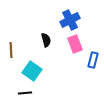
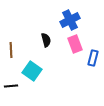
blue rectangle: moved 2 px up
black line: moved 14 px left, 7 px up
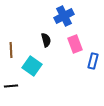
blue cross: moved 6 px left, 4 px up
blue rectangle: moved 3 px down
cyan square: moved 5 px up
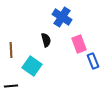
blue cross: moved 2 px left, 1 px down; rotated 30 degrees counterclockwise
pink rectangle: moved 4 px right
blue rectangle: rotated 35 degrees counterclockwise
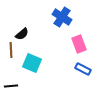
black semicircle: moved 24 px left, 6 px up; rotated 64 degrees clockwise
blue rectangle: moved 10 px left, 8 px down; rotated 42 degrees counterclockwise
cyan square: moved 3 px up; rotated 12 degrees counterclockwise
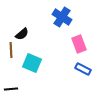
black line: moved 3 px down
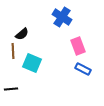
pink rectangle: moved 1 px left, 2 px down
brown line: moved 2 px right, 1 px down
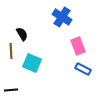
black semicircle: rotated 80 degrees counterclockwise
brown line: moved 2 px left
black line: moved 1 px down
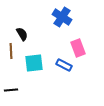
pink rectangle: moved 2 px down
cyan square: moved 2 px right; rotated 30 degrees counterclockwise
blue rectangle: moved 19 px left, 4 px up
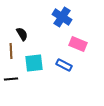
pink rectangle: moved 4 px up; rotated 48 degrees counterclockwise
black line: moved 11 px up
